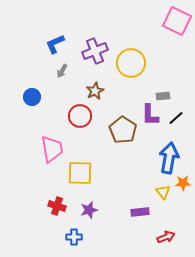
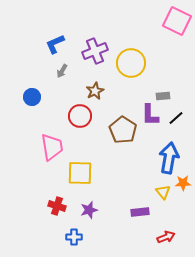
pink trapezoid: moved 2 px up
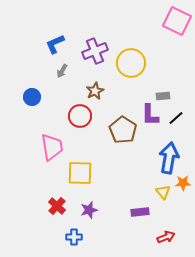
red cross: rotated 24 degrees clockwise
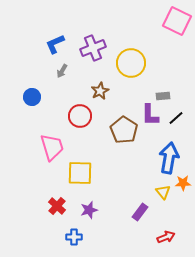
purple cross: moved 2 px left, 3 px up
brown star: moved 5 px right
brown pentagon: moved 1 px right
pink trapezoid: rotated 8 degrees counterclockwise
purple rectangle: rotated 48 degrees counterclockwise
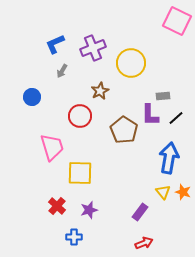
orange star: moved 9 px down; rotated 21 degrees clockwise
red arrow: moved 22 px left, 6 px down
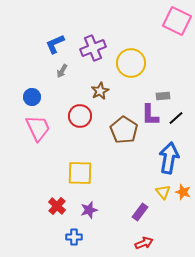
pink trapezoid: moved 14 px left, 19 px up; rotated 8 degrees counterclockwise
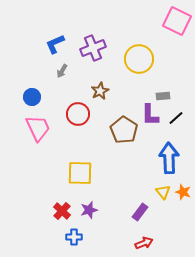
yellow circle: moved 8 px right, 4 px up
red circle: moved 2 px left, 2 px up
blue arrow: rotated 12 degrees counterclockwise
red cross: moved 5 px right, 5 px down
